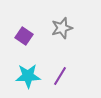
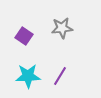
gray star: rotated 10 degrees clockwise
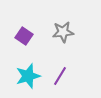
gray star: moved 1 px right, 4 px down
cyan star: rotated 15 degrees counterclockwise
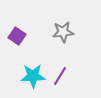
purple square: moved 7 px left
cyan star: moved 5 px right; rotated 15 degrees clockwise
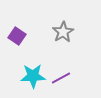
gray star: rotated 25 degrees counterclockwise
purple line: moved 1 px right, 2 px down; rotated 30 degrees clockwise
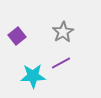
purple square: rotated 18 degrees clockwise
purple line: moved 15 px up
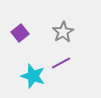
purple square: moved 3 px right, 3 px up
cyan star: rotated 20 degrees clockwise
